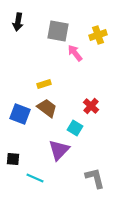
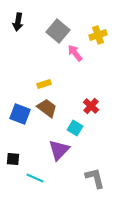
gray square: rotated 30 degrees clockwise
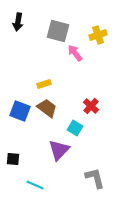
gray square: rotated 25 degrees counterclockwise
blue square: moved 3 px up
cyan line: moved 7 px down
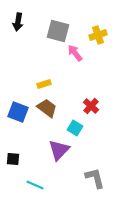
blue square: moved 2 px left, 1 px down
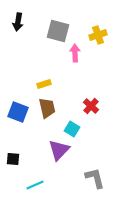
pink arrow: rotated 36 degrees clockwise
brown trapezoid: rotated 40 degrees clockwise
cyan square: moved 3 px left, 1 px down
cyan line: rotated 48 degrees counterclockwise
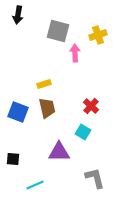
black arrow: moved 7 px up
cyan square: moved 11 px right, 3 px down
purple triangle: moved 2 px down; rotated 45 degrees clockwise
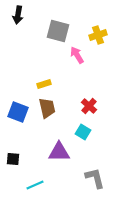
pink arrow: moved 2 px right, 2 px down; rotated 30 degrees counterclockwise
red cross: moved 2 px left
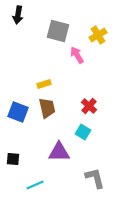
yellow cross: rotated 12 degrees counterclockwise
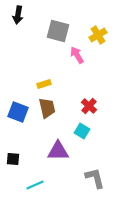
cyan square: moved 1 px left, 1 px up
purple triangle: moved 1 px left, 1 px up
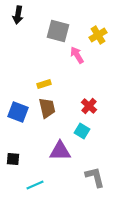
purple triangle: moved 2 px right
gray L-shape: moved 1 px up
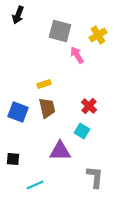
black arrow: rotated 12 degrees clockwise
gray square: moved 2 px right
gray L-shape: rotated 20 degrees clockwise
